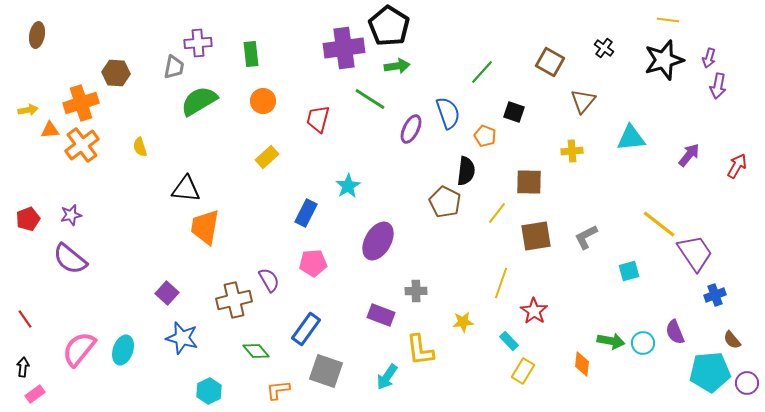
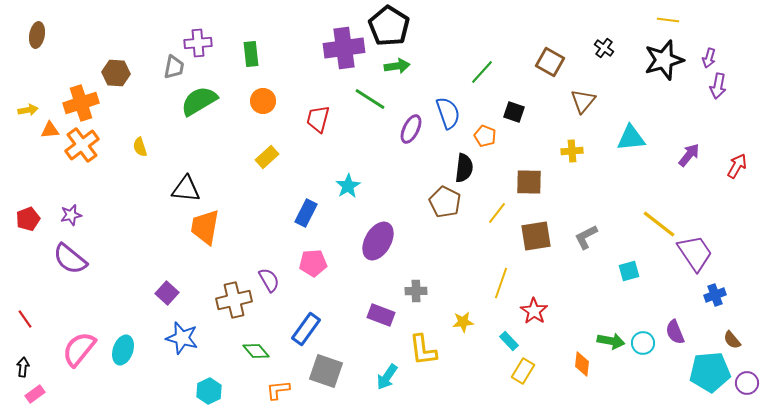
black semicircle at (466, 171): moved 2 px left, 3 px up
yellow L-shape at (420, 350): moved 3 px right
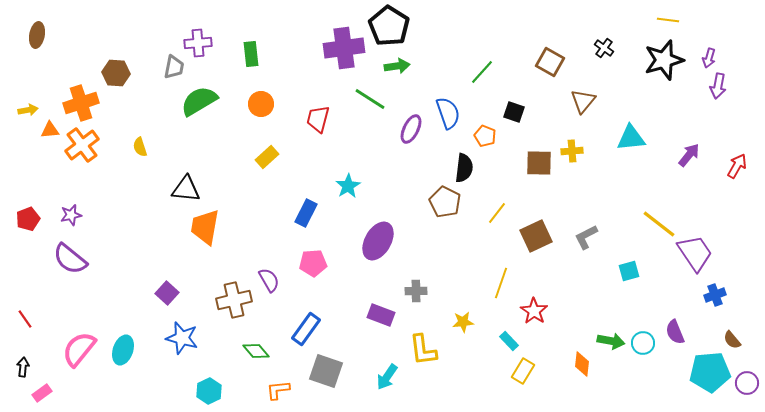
orange circle at (263, 101): moved 2 px left, 3 px down
brown square at (529, 182): moved 10 px right, 19 px up
brown square at (536, 236): rotated 16 degrees counterclockwise
pink rectangle at (35, 394): moved 7 px right, 1 px up
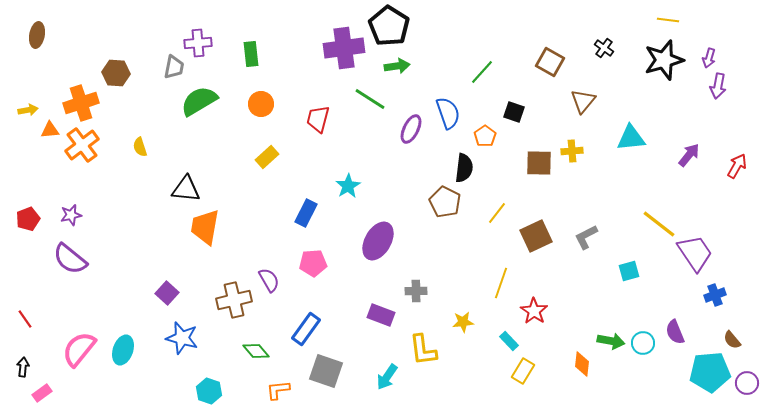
orange pentagon at (485, 136): rotated 15 degrees clockwise
cyan hexagon at (209, 391): rotated 15 degrees counterclockwise
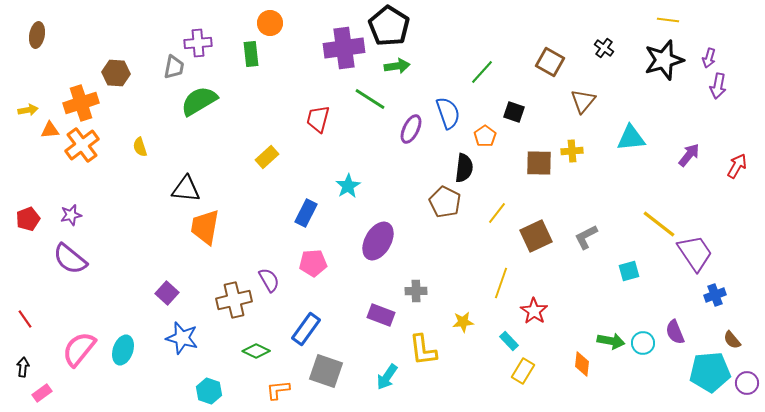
orange circle at (261, 104): moved 9 px right, 81 px up
green diamond at (256, 351): rotated 24 degrees counterclockwise
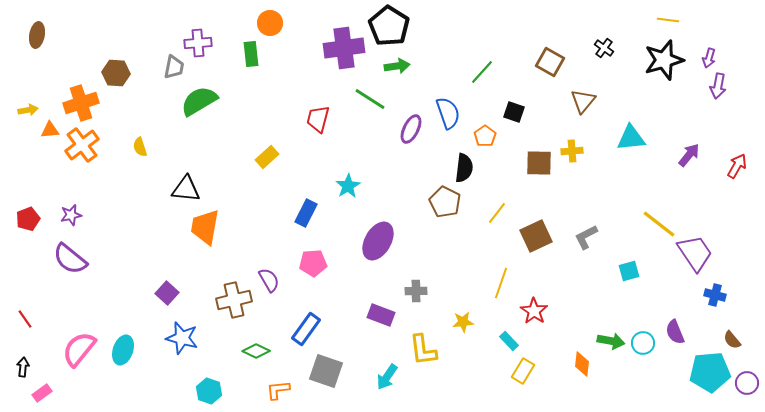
blue cross at (715, 295): rotated 35 degrees clockwise
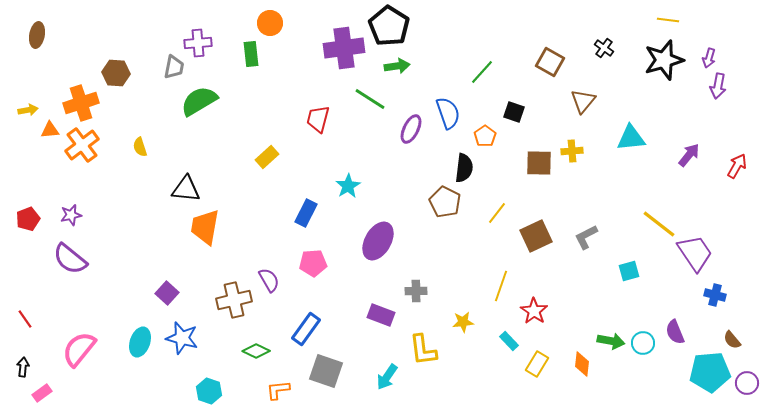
yellow line at (501, 283): moved 3 px down
cyan ellipse at (123, 350): moved 17 px right, 8 px up
yellow rectangle at (523, 371): moved 14 px right, 7 px up
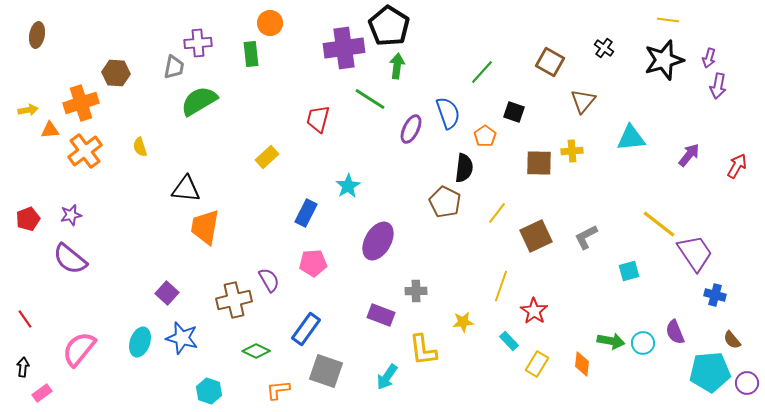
green arrow at (397, 66): rotated 75 degrees counterclockwise
orange cross at (82, 145): moved 3 px right, 6 px down
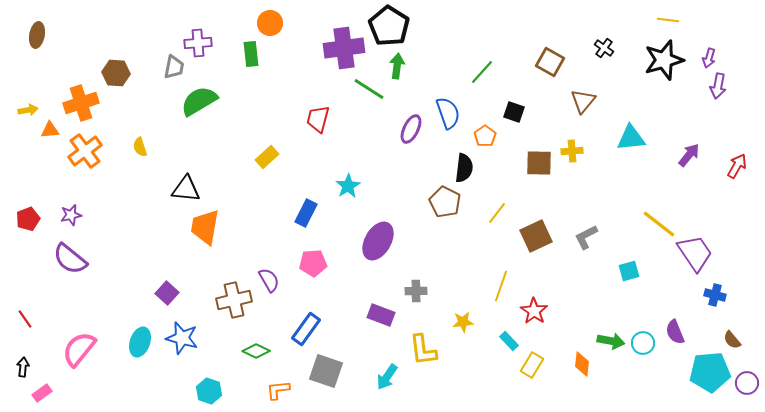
green line at (370, 99): moved 1 px left, 10 px up
yellow rectangle at (537, 364): moved 5 px left, 1 px down
